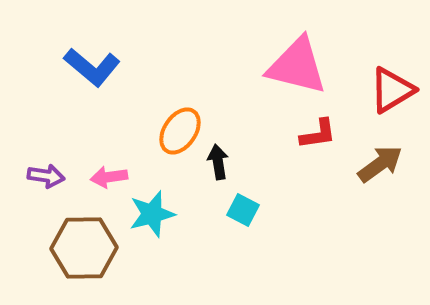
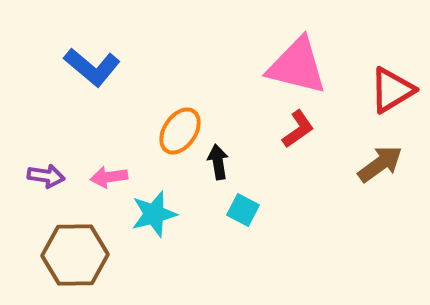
red L-shape: moved 20 px left, 5 px up; rotated 27 degrees counterclockwise
cyan star: moved 2 px right
brown hexagon: moved 9 px left, 7 px down
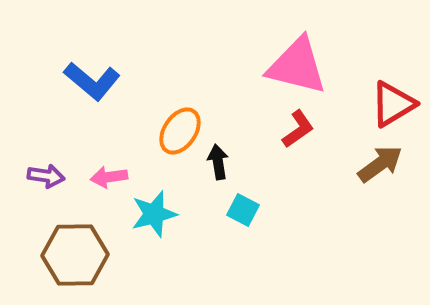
blue L-shape: moved 14 px down
red triangle: moved 1 px right, 14 px down
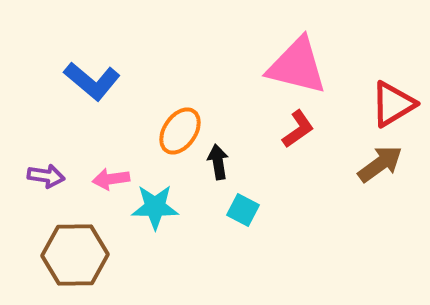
pink arrow: moved 2 px right, 2 px down
cyan star: moved 1 px right, 7 px up; rotated 15 degrees clockwise
